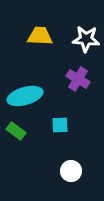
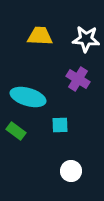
cyan ellipse: moved 3 px right, 1 px down; rotated 32 degrees clockwise
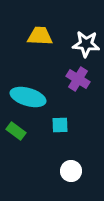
white star: moved 5 px down
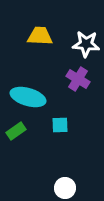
green rectangle: rotated 72 degrees counterclockwise
white circle: moved 6 px left, 17 px down
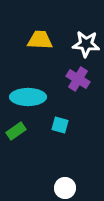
yellow trapezoid: moved 4 px down
cyan ellipse: rotated 16 degrees counterclockwise
cyan square: rotated 18 degrees clockwise
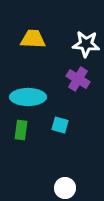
yellow trapezoid: moved 7 px left, 1 px up
green rectangle: moved 5 px right, 1 px up; rotated 48 degrees counterclockwise
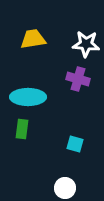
yellow trapezoid: rotated 12 degrees counterclockwise
purple cross: rotated 15 degrees counterclockwise
cyan square: moved 15 px right, 19 px down
green rectangle: moved 1 px right, 1 px up
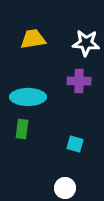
white star: moved 1 px up
purple cross: moved 1 px right, 2 px down; rotated 15 degrees counterclockwise
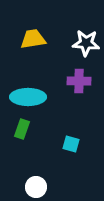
green rectangle: rotated 12 degrees clockwise
cyan square: moved 4 px left
white circle: moved 29 px left, 1 px up
